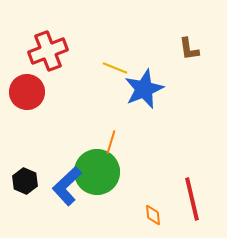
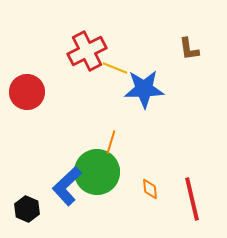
red cross: moved 39 px right; rotated 6 degrees counterclockwise
blue star: rotated 21 degrees clockwise
black hexagon: moved 2 px right, 28 px down
orange diamond: moved 3 px left, 26 px up
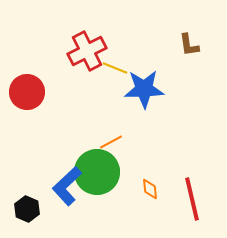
brown L-shape: moved 4 px up
orange line: rotated 45 degrees clockwise
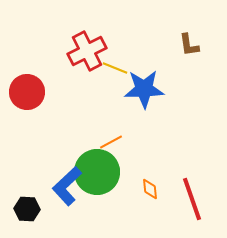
red line: rotated 6 degrees counterclockwise
black hexagon: rotated 20 degrees counterclockwise
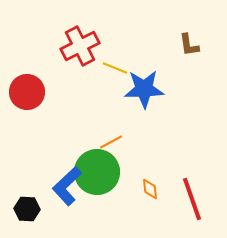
red cross: moved 7 px left, 5 px up
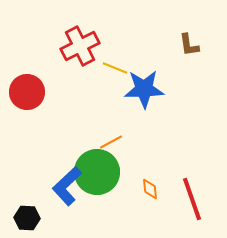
black hexagon: moved 9 px down
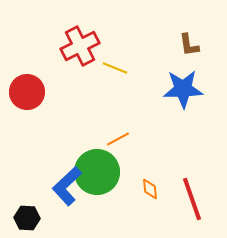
blue star: moved 39 px right
orange line: moved 7 px right, 3 px up
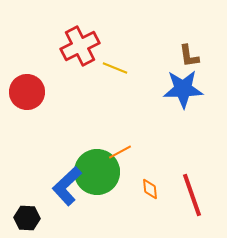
brown L-shape: moved 11 px down
orange line: moved 2 px right, 13 px down
red line: moved 4 px up
